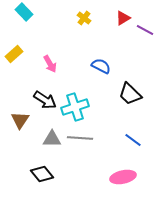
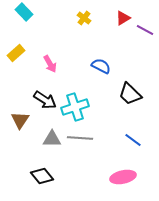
yellow rectangle: moved 2 px right, 1 px up
black diamond: moved 2 px down
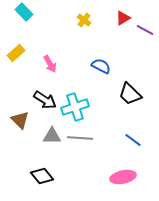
yellow cross: moved 2 px down
brown triangle: rotated 18 degrees counterclockwise
gray triangle: moved 3 px up
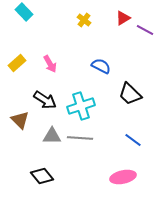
yellow rectangle: moved 1 px right, 10 px down
cyan cross: moved 6 px right, 1 px up
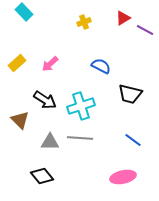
yellow cross: moved 2 px down; rotated 32 degrees clockwise
pink arrow: rotated 78 degrees clockwise
black trapezoid: rotated 30 degrees counterclockwise
gray triangle: moved 2 px left, 6 px down
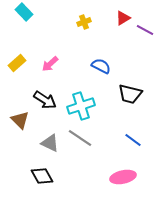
gray line: rotated 30 degrees clockwise
gray triangle: moved 1 px down; rotated 24 degrees clockwise
black diamond: rotated 10 degrees clockwise
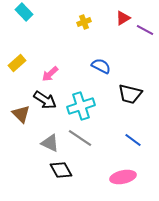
pink arrow: moved 10 px down
brown triangle: moved 1 px right, 6 px up
black diamond: moved 19 px right, 6 px up
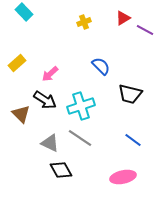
blue semicircle: rotated 18 degrees clockwise
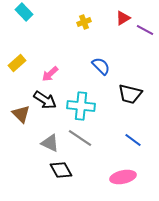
cyan cross: rotated 24 degrees clockwise
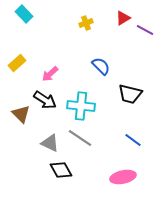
cyan rectangle: moved 2 px down
yellow cross: moved 2 px right, 1 px down
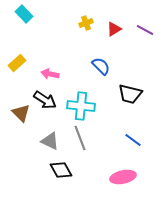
red triangle: moved 9 px left, 11 px down
pink arrow: rotated 54 degrees clockwise
brown triangle: moved 1 px up
gray line: rotated 35 degrees clockwise
gray triangle: moved 2 px up
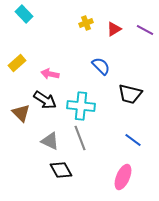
pink ellipse: rotated 55 degrees counterclockwise
